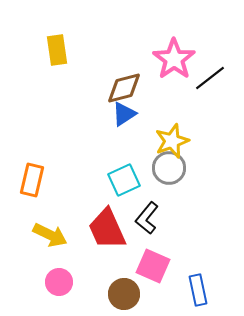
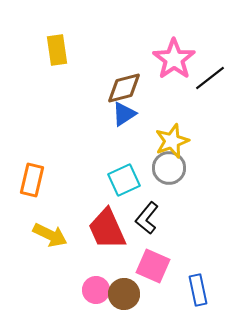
pink circle: moved 37 px right, 8 px down
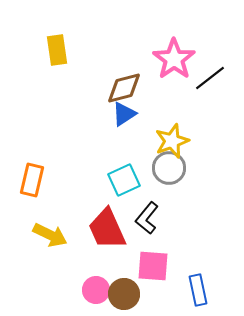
pink square: rotated 20 degrees counterclockwise
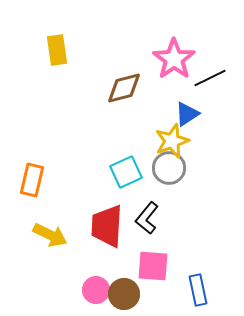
black line: rotated 12 degrees clockwise
blue triangle: moved 63 px right
cyan square: moved 2 px right, 8 px up
red trapezoid: moved 3 px up; rotated 27 degrees clockwise
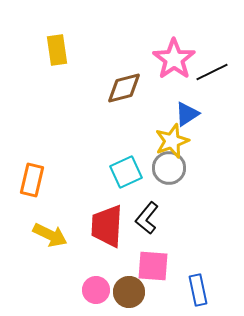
black line: moved 2 px right, 6 px up
brown circle: moved 5 px right, 2 px up
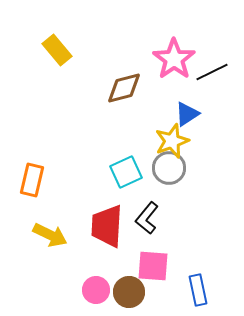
yellow rectangle: rotated 32 degrees counterclockwise
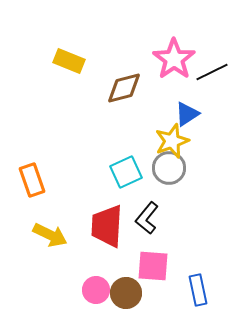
yellow rectangle: moved 12 px right, 11 px down; rotated 28 degrees counterclockwise
orange rectangle: rotated 32 degrees counterclockwise
brown circle: moved 3 px left, 1 px down
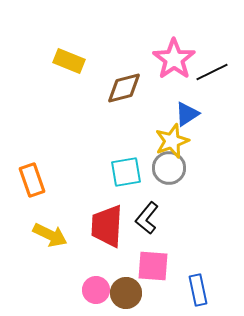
cyan square: rotated 16 degrees clockwise
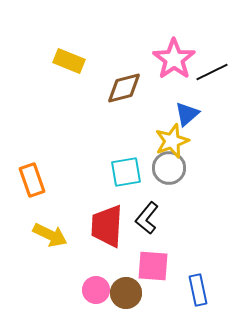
blue triangle: rotated 8 degrees counterclockwise
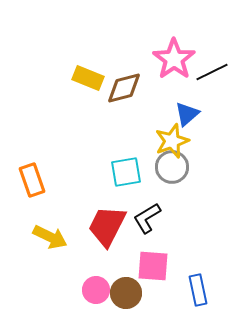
yellow rectangle: moved 19 px right, 17 px down
gray circle: moved 3 px right, 1 px up
black L-shape: rotated 20 degrees clockwise
red trapezoid: rotated 24 degrees clockwise
yellow arrow: moved 2 px down
